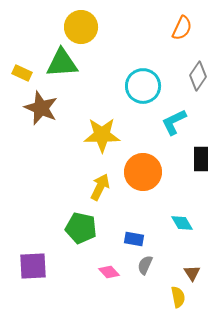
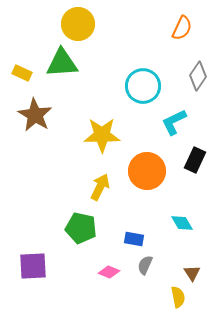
yellow circle: moved 3 px left, 3 px up
brown star: moved 6 px left, 7 px down; rotated 8 degrees clockwise
black rectangle: moved 6 px left, 1 px down; rotated 25 degrees clockwise
orange circle: moved 4 px right, 1 px up
pink diamond: rotated 25 degrees counterclockwise
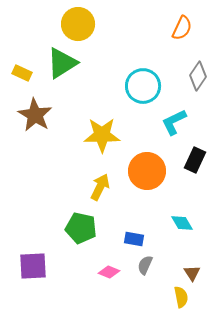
green triangle: rotated 28 degrees counterclockwise
yellow semicircle: moved 3 px right
